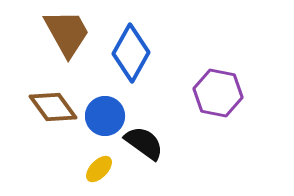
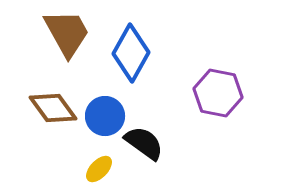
brown diamond: moved 1 px down
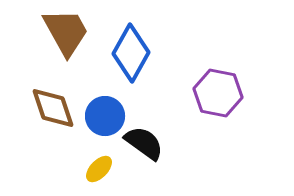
brown trapezoid: moved 1 px left, 1 px up
brown diamond: rotated 18 degrees clockwise
